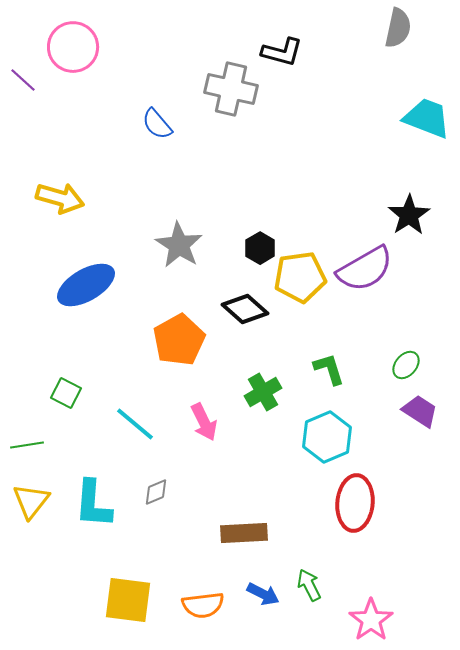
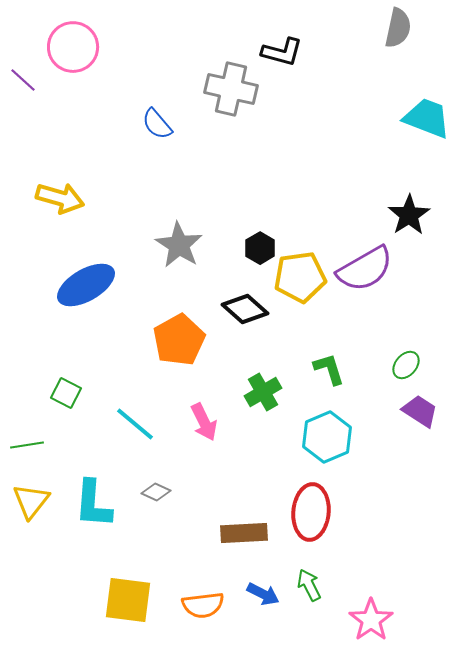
gray diamond: rotated 48 degrees clockwise
red ellipse: moved 44 px left, 9 px down
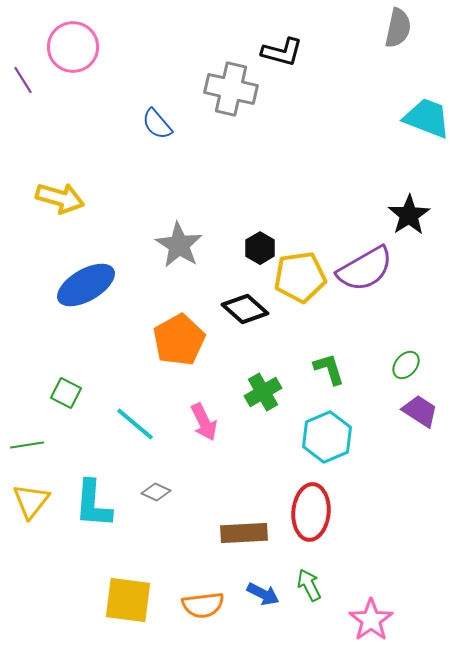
purple line: rotated 16 degrees clockwise
